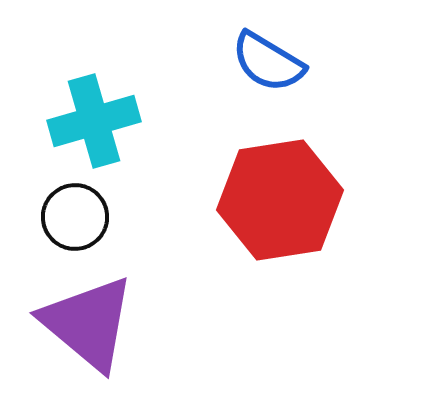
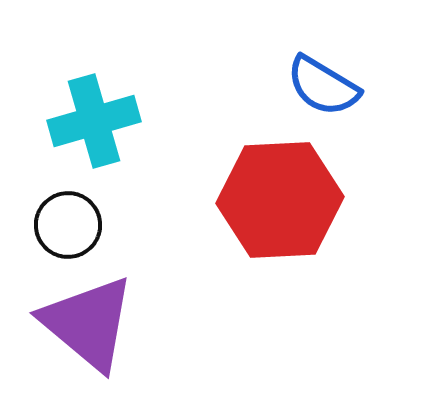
blue semicircle: moved 55 px right, 24 px down
red hexagon: rotated 6 degrees clockwise
black circle: moved 7 px left, 8 px down
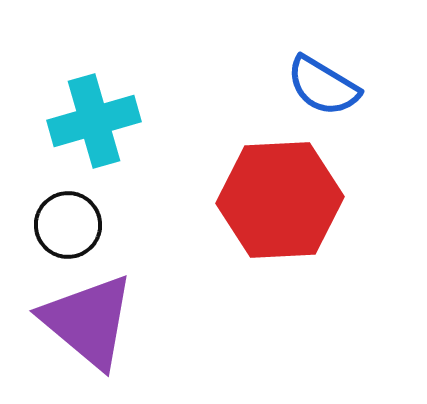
purple triangle: moved 2 px up
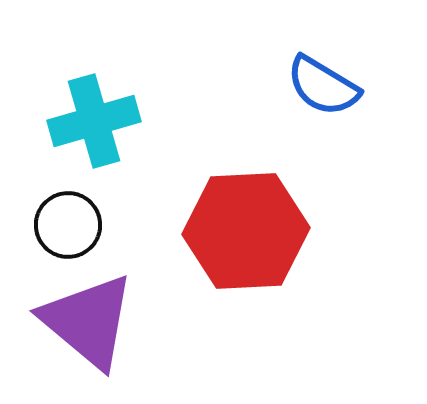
red hexagon: moved 34 px left, 31 px down
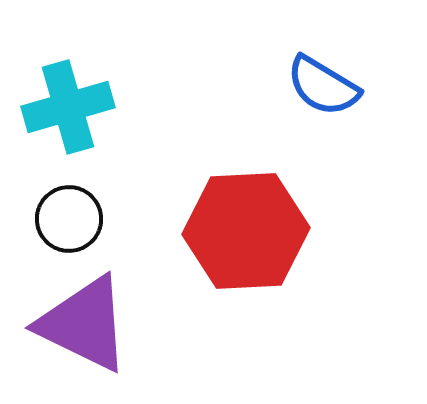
cyan cross: moved 26 px left, 14 px up
black circle: moved 1 px right, 6 px up
purple triangle: moved 4 px left, 3 px down; rotated 14 degrees counterclockwise
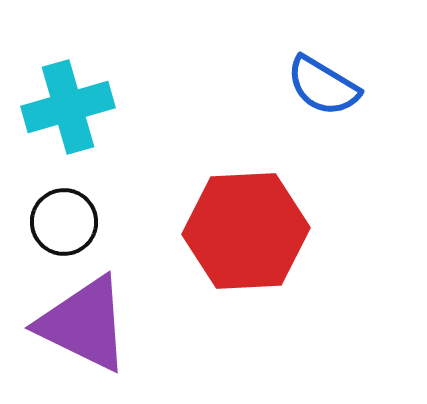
black circle: moved 5 px left, 3 px down
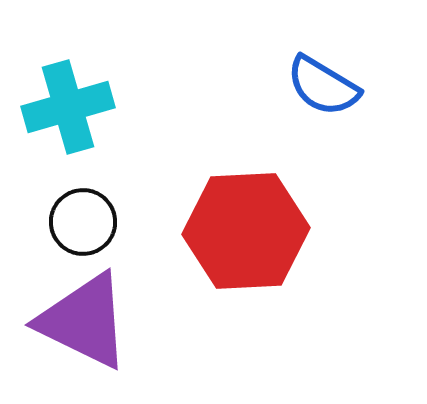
black circle: moved 19 px right
purple triangle: moved 3 px up
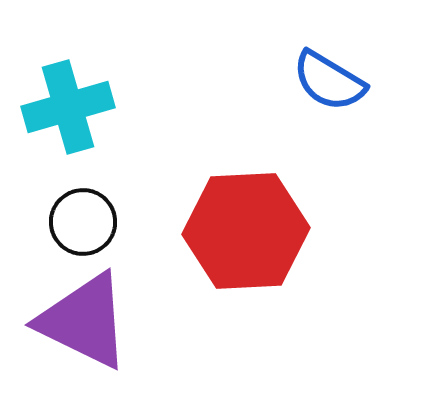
blue semicircle: moved 6 px right, 5 px up
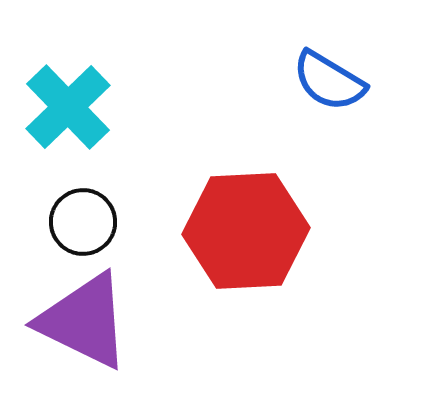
cyan cross: rotated 28 degrees counterclockwise
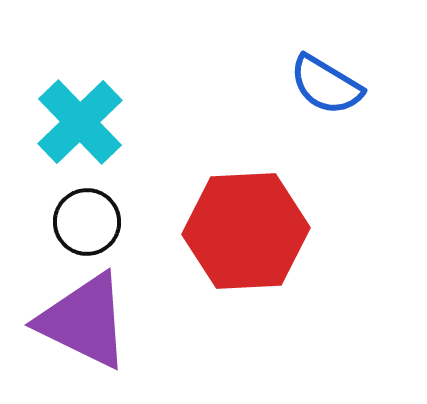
blue semicircle: moved 3 px left, 4 px down
cyan cross: moved 12 px right, 15 px down
black circle: moved 4 px right
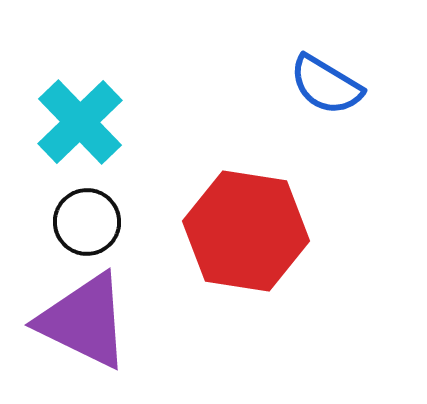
red hexagon: rotated 12 degrees clockwise
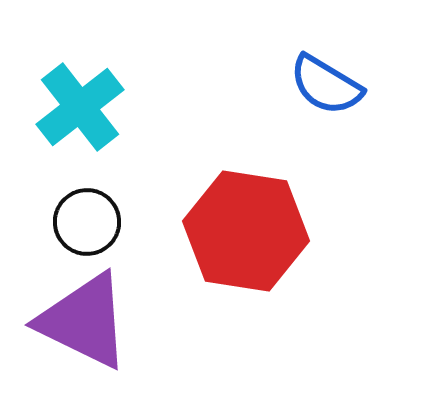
cyan cross: moved 15 px up; rotated 6 degrees clockwise
